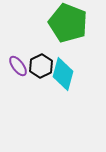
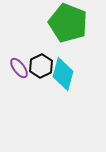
purple ellipse: moved 1 px right, 2 px down
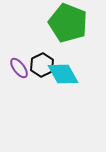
black hexagon: moved 1 px right, 1 px up
cyan diamond: rotated 44 degrees counterclockwise
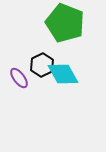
green pentagon: moved 3 px left
purple ellipse: moved 10 px down
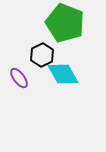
black hexagon: moved 10 px up
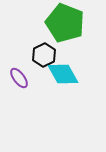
black hexagon: moved 2 px right
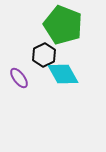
green pentagon: moved 2 px left, 2 px down
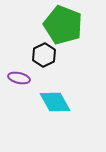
cyan diamond: moved 8 px left, 28 px down
purple ellipse: rotated 40 degrees counterclockwise
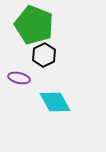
green pentagon: moved 29 px left
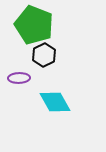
purple ellipse: rotated 15 degrees counterclockwise
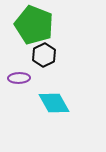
cyan diamond: moved 1 px left, 1 px down
